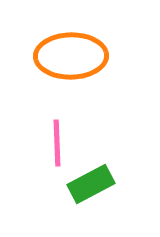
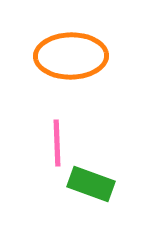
green rectangle: rotated 48 degrees clockwise
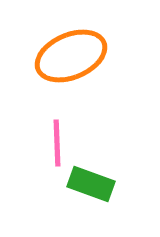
orange ellipse: rotated 22 degrees counterclockwise
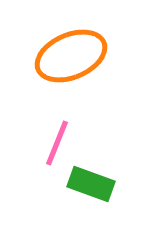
pink line: rotated 24 degrees clockwise
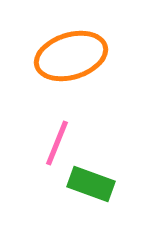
orange ellipse: rotated 6 degrees clockwise
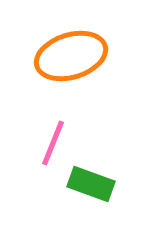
pink line: moved 4 px left
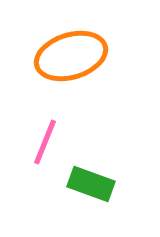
pink line: moved 8 px left, 1 px up
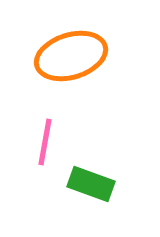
pink line: rotated 12 degrees counterclockwise
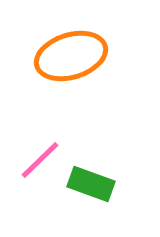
pink line: moved 5 px left, 18 px down; rotated 36 degrees clockwise
